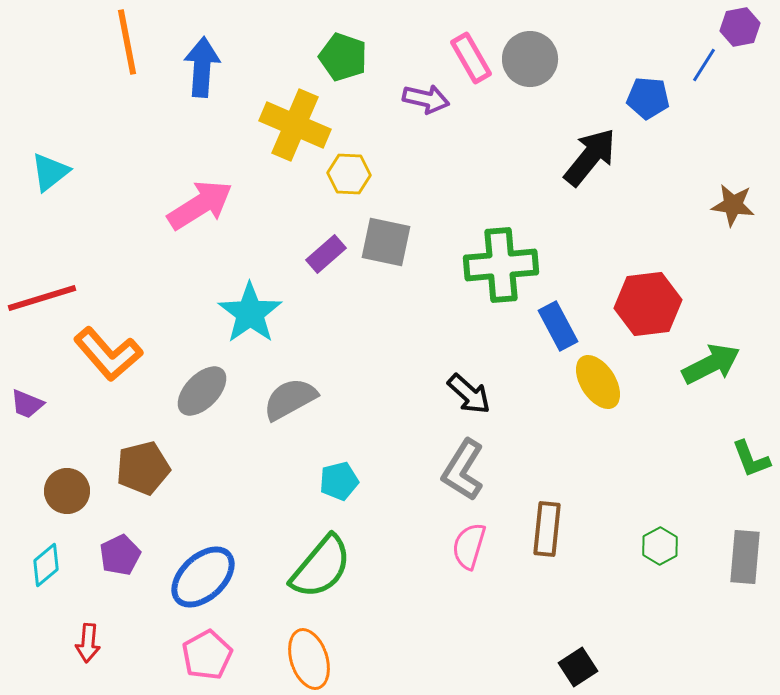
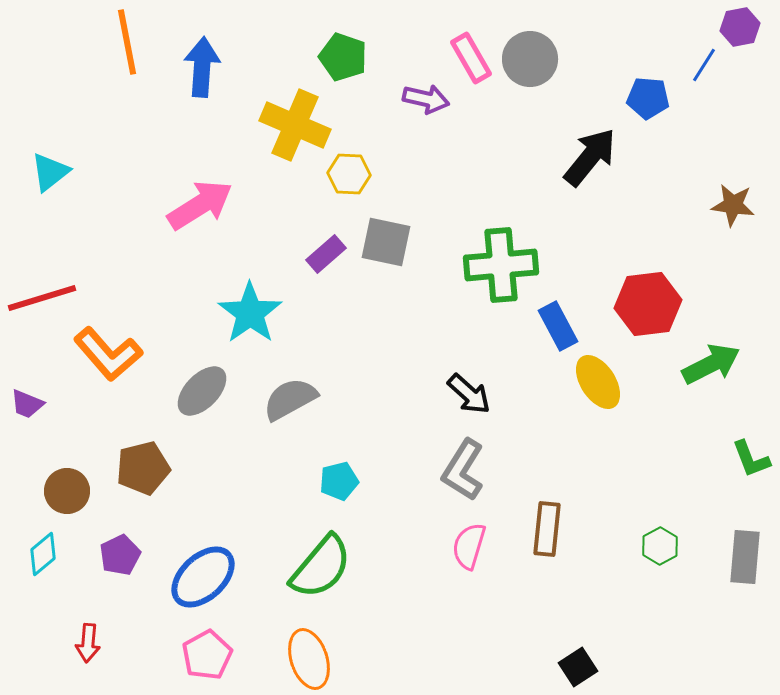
cyan diamond at (46, 565): moved 3 px left, 11 px up
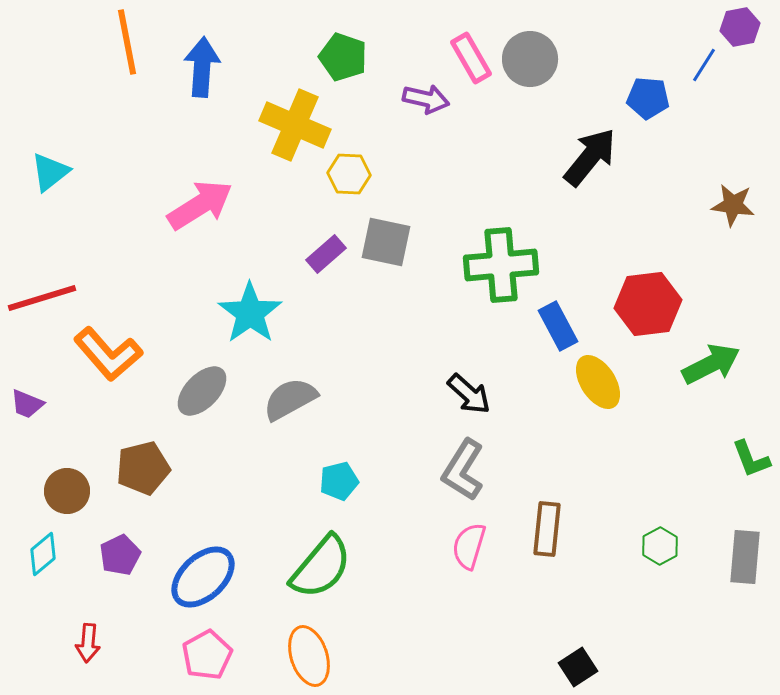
orange ellipse at (309, 659): moved 3 px up
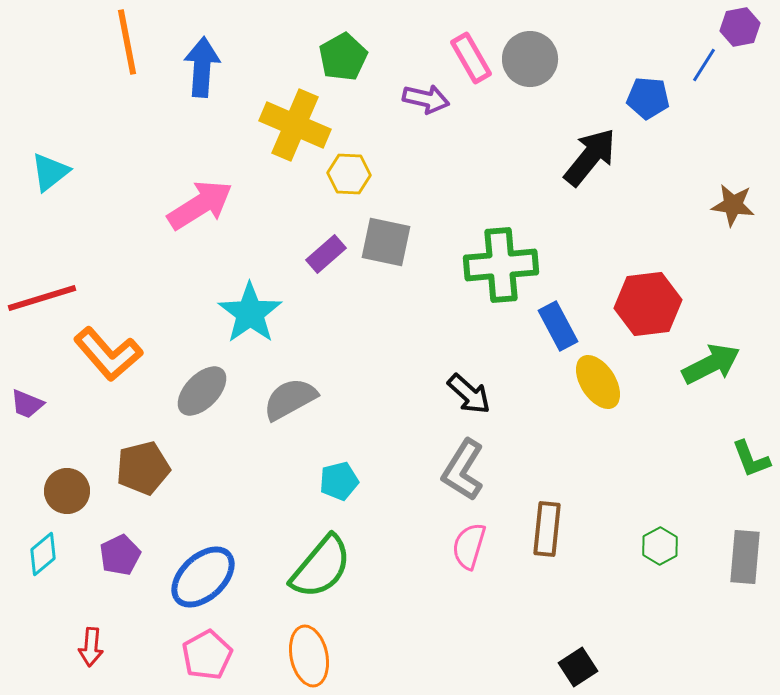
green pentagon at (343, 57): rotated 24 degrees clockwise
red arrow at (88, 643): moved 3 px right, 4 px down
orange ellipse at (309, 656): rotated 6 degrees clockwise
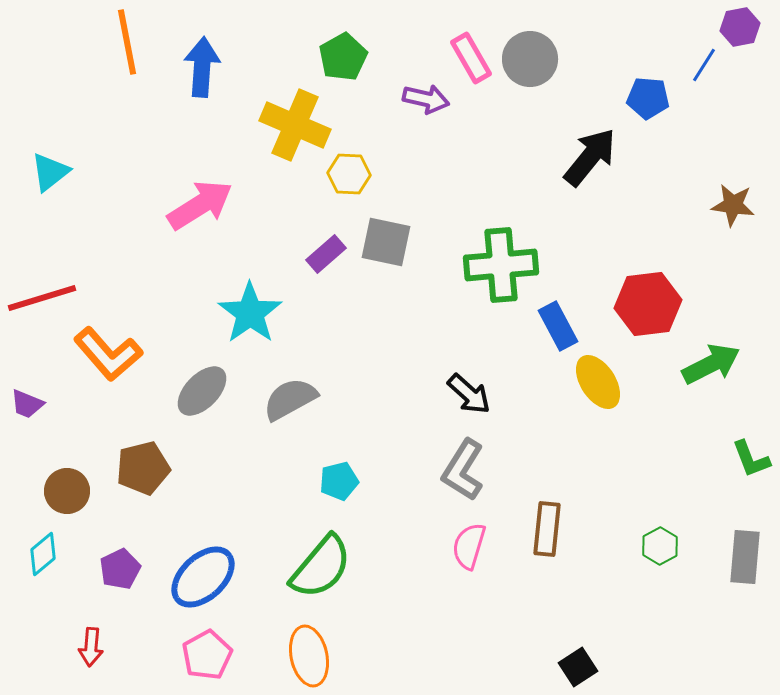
purple pentagon at (120, 555): moved 14 px down
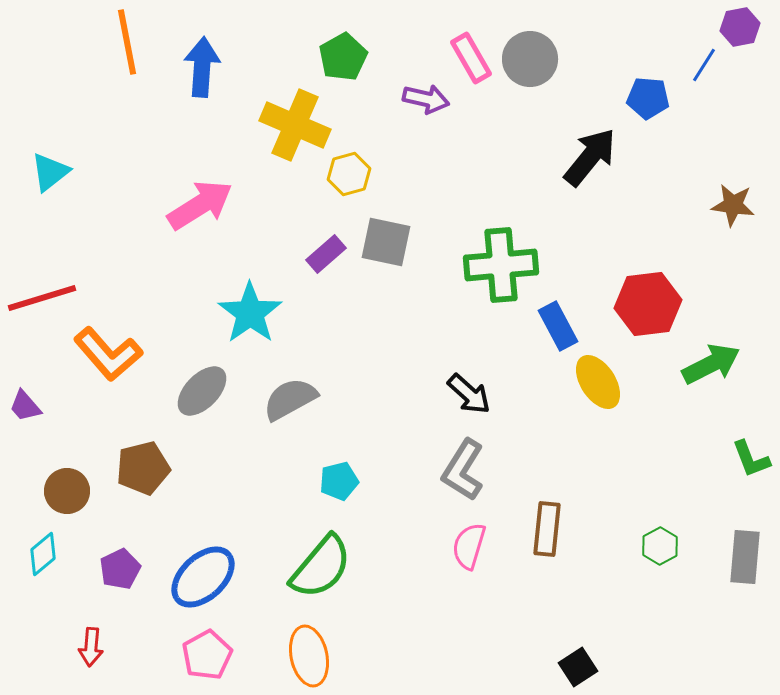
yellow hexagon at (349, 174): rotated 18 degrees counterclockwise
purple trapezoid at (27, 404): moved 2 px left, 2 px down; rotated 27 degrees clockwise
